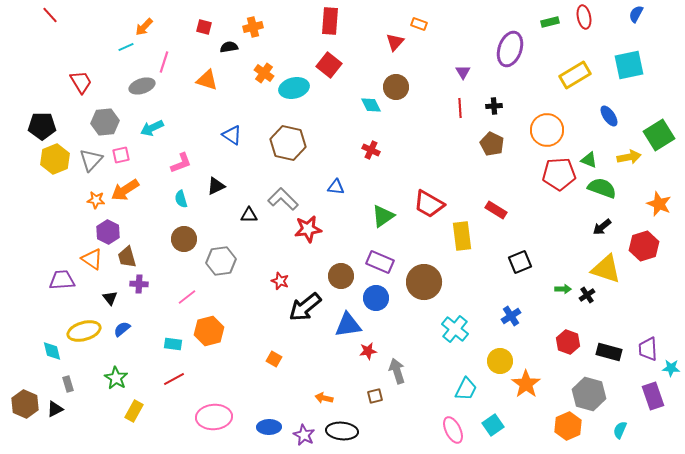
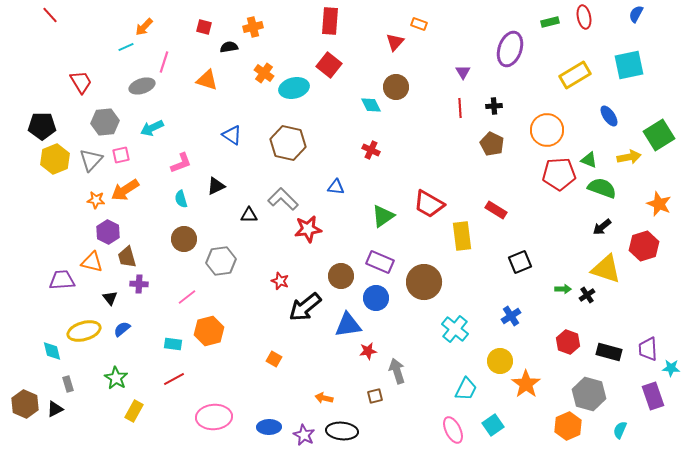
orange triangle at (92, 259): moved 3 px down; rotated 20 degrees counterclockwise
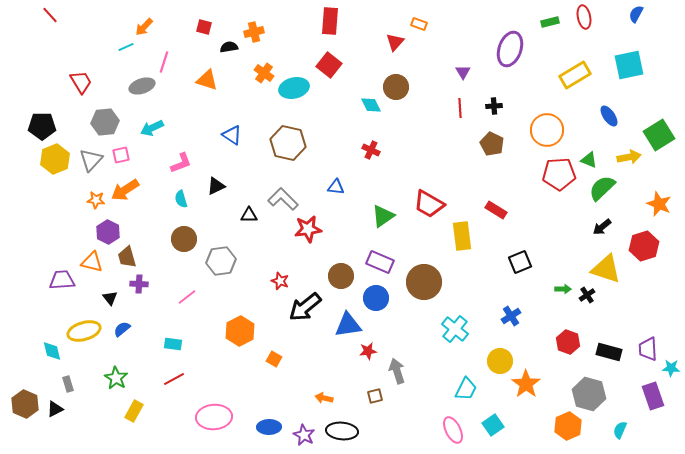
orange cross at (253, 27): moved 1 px right, 5 px down
green semicircle at (602, 188): rotated 64 degrees counterclockwise
orange hexagon at (209, 331): moved 31 px right; rotated 12 degrees counterclockwise
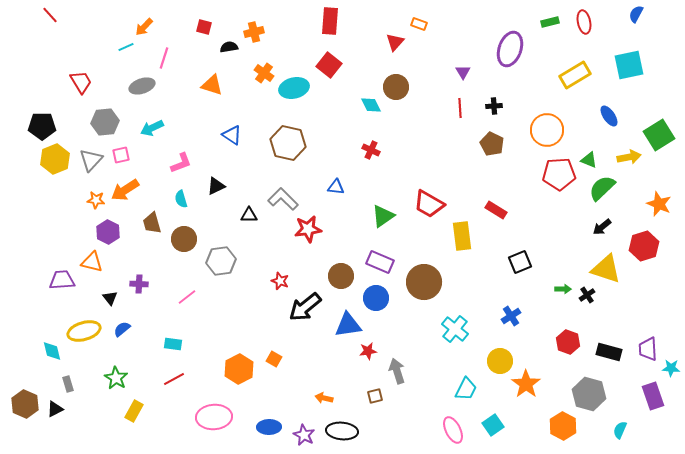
red ellipse at (584, 17): moved 5 px down
pink line at (164, 62): moved 4 px up
orange triangle at (207, 80): moved 5 px right, 5 px down
brown trapezoid at (127, 257): moved 25 px right, 34 px up
orange hexagon at (240, 331): moved 1 px left, 38 px down
orange hexagon at (568, 426): moved 5 px left; rotated 8 degrees counterclockwise
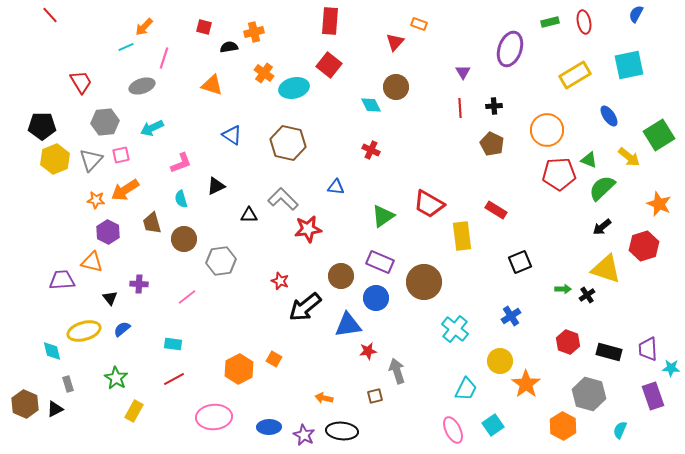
yellow arrow at (629, 157): rotated 50 degrees clockwise
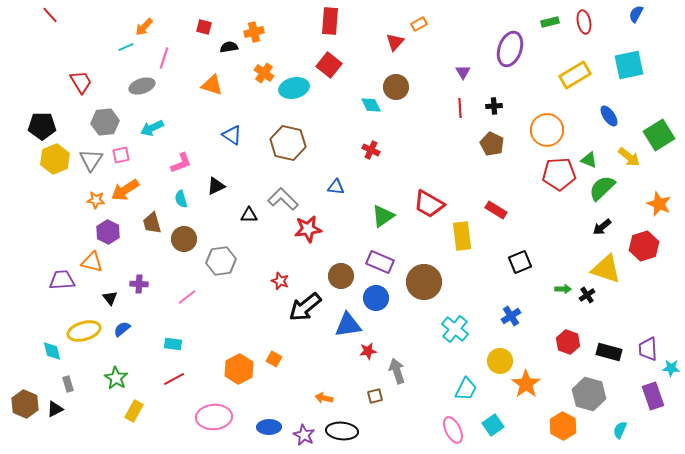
orange rectangle at (419, 24): rotated 49 degrees counterclockwise
gray triangle at (91, 160): rotated 10 degrees counterclockwise
